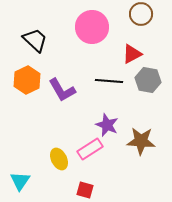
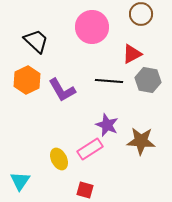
black trapezoid: moved 1 px right, 1 px down
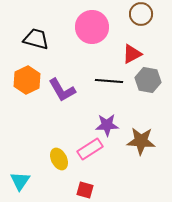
black trapezoid: moved 2 px up; rotated 28 degrees counterclockwise
purple star: rotated 25 degrees counterclockwise
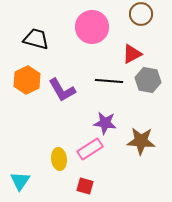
purple star: moved 2 px left, 2 px up; rotated 10 degrees clockwise
yellow ellipse: rotated 20 degrees clockwise
red square: moved 4 px up
